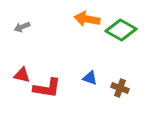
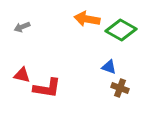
blue triangle: moved 19 px right, 11 px up
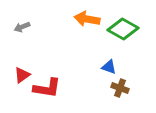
green diamond: moved 2 px right, 1 px up
red triangle: rotated 48 degrees counterclockwise
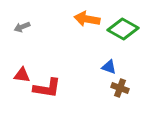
red triangle: rotated 42 degrees clockwise
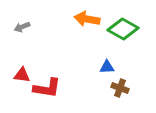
blue triangle: moved 2 px left; rotated 21 degrees counterclockwise
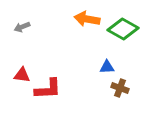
red L-shape: moved 1 px right, 1 px down; rotated 12 degrees counterclockwise
